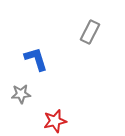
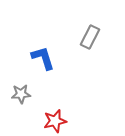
gray rectangle: moved 5 px down
blue L-shape: moved 7 px right, 1 px up
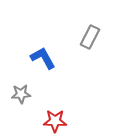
blue L-shape: rotated 12 degrees counterclockwise
red star: rotated 15 degrees clockwise
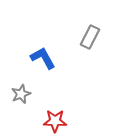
gray star: rotated 18 degrees counterclockwise
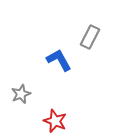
blue L-shape: moved 16 px right, 2 px down
red star: rotated 20 degrees clockwise
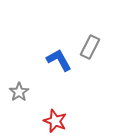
gray rectangle: moved 10 px down
gray star: moved 2 px left, 2 px up; rotated 12 degrees counterclockwise
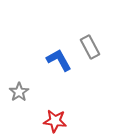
gray rectangle: rotated 55 degrees counterclockwise
red star: rotated 15 degrees counterclockwise
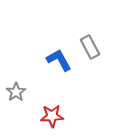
gray star: moved 3 px left
red star: moved 3 px left, 5 px up; rotated 10 degrees counterclockwise
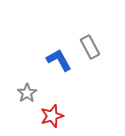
gray star: moved 11 px right, 1 px down
red star: rotated 15 degrees counterclockwise
